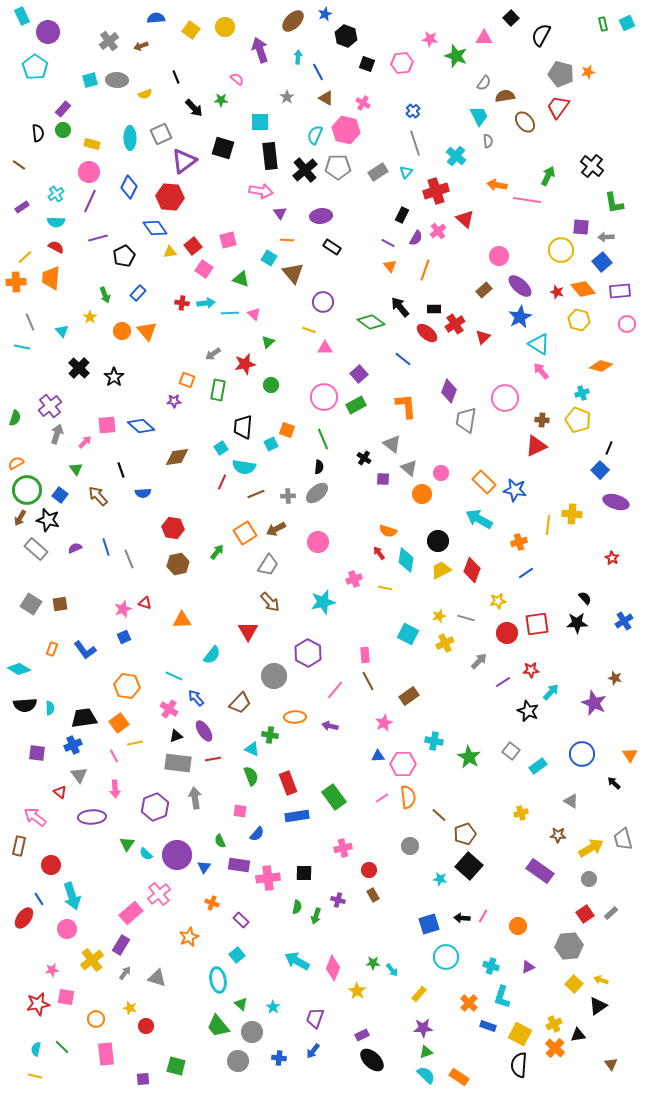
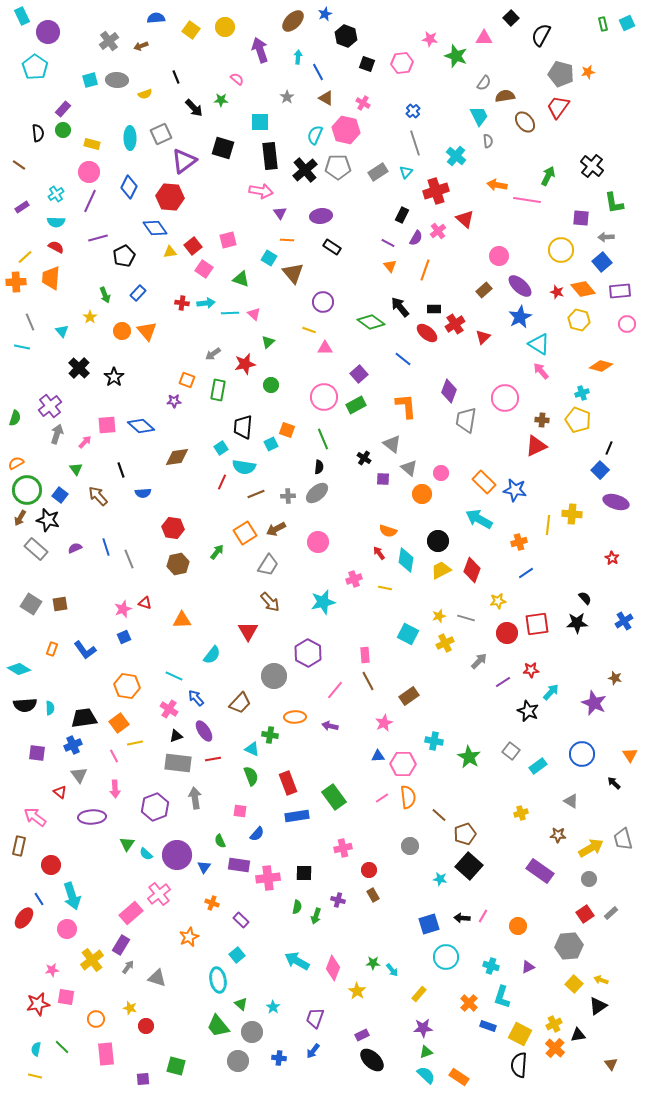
purple square at (581, 227): moved 9 px up
gray arrow at (125, 973): moved 3 px right, 6 px up
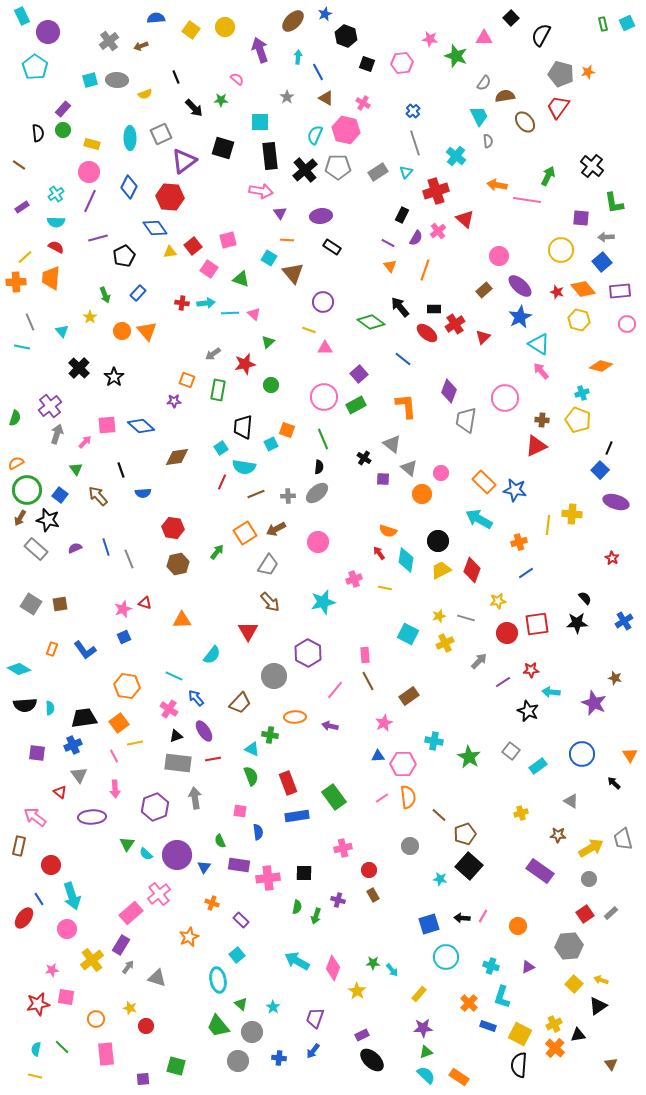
pink square at (204, 269): moved 5 px right
cyan arrow at (551, 692): rotated 126 degrees counterclockwise
blue semicircle at (257, 834): moved 1 px right, 2 px up; rotated 49 degrees counterclockwise
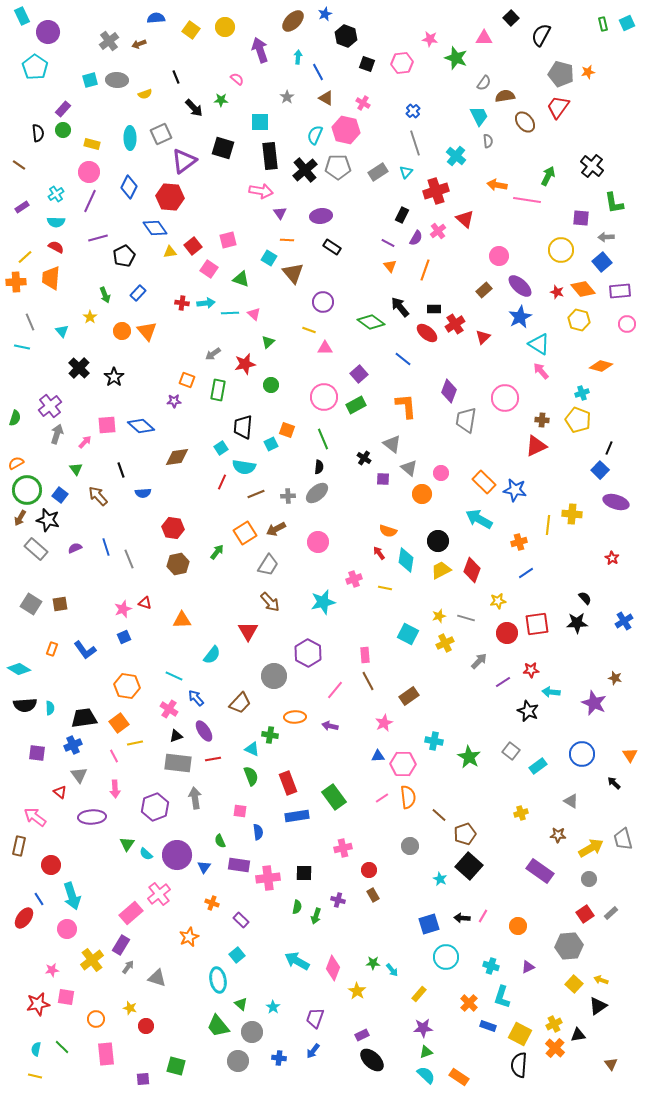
brown arrow at (141, 46): moved 2 px left, 2 px up
green star at (456, 56): moved 2 px down
cyan star at (440, 879): rotated 16 degrees clockwise
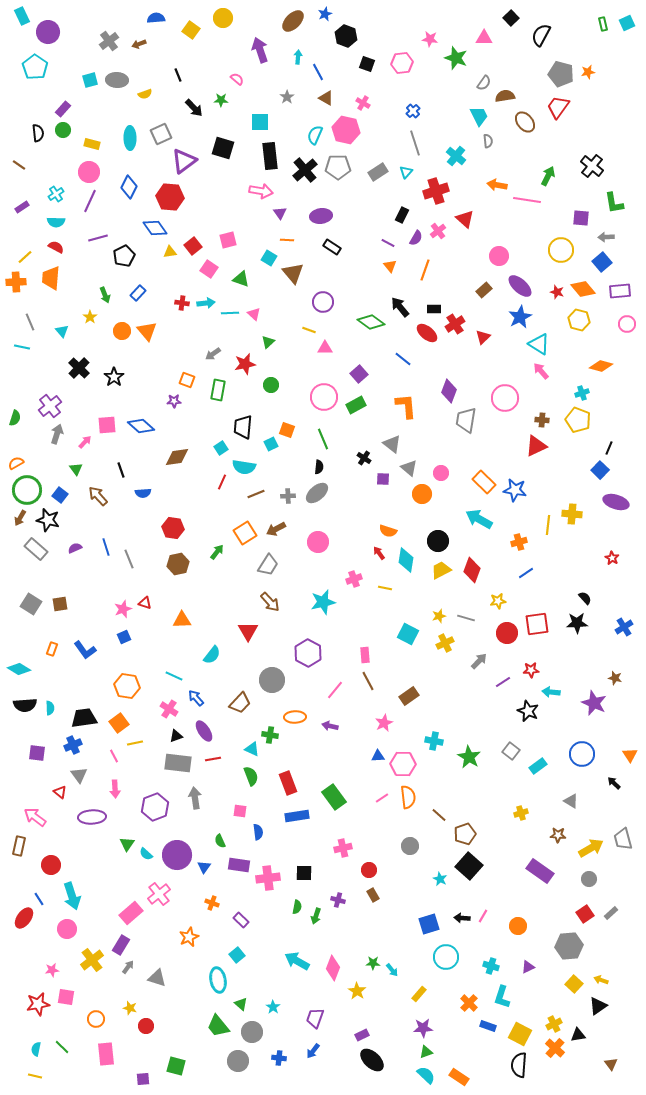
yellow circle at (225, 27): moved 2 px left, 9 px up
black line at (176, 77): moved 2 px right, 2 px up
blue cross at (624, 621): moved 6 px down
gray circle at (274, 676): moved 2 px left, 4 px down
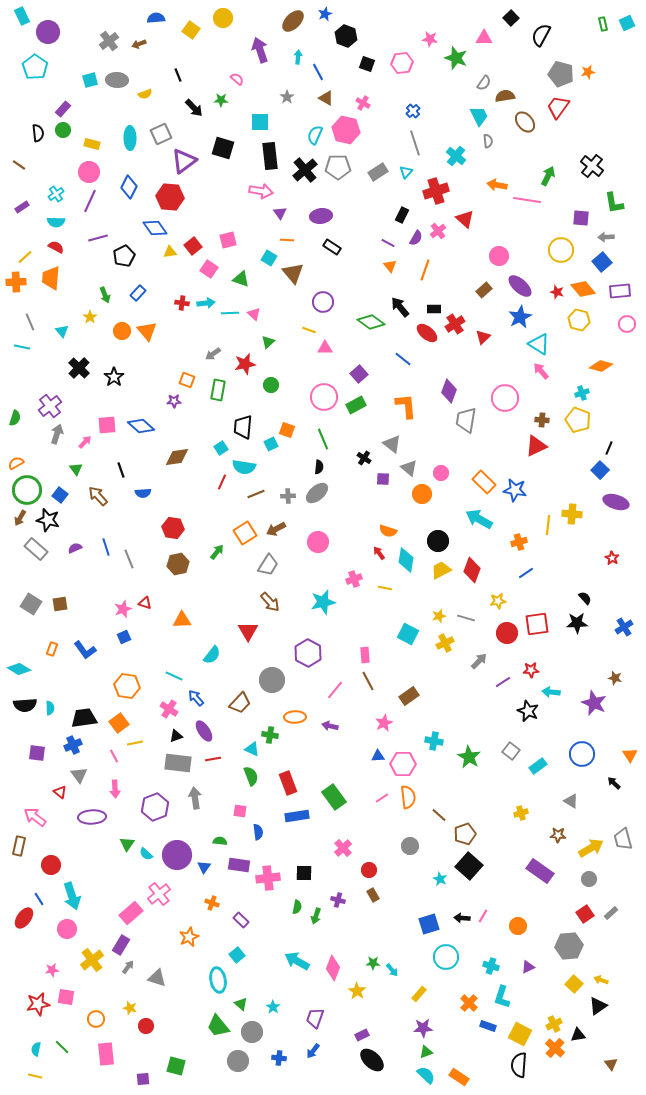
green semicircle at (220, 841): rotated 120 degrees clockwise
pink cross at (343, 848): rotated 30 degrees counterclockwise
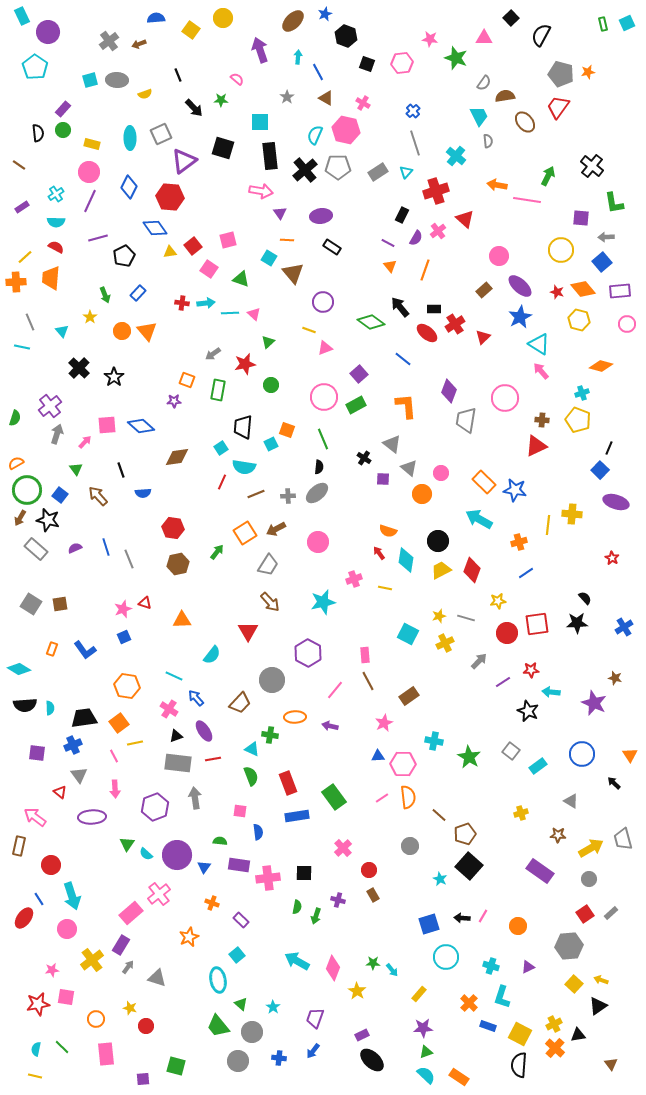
pink triangle at (325, 348): rotated 21 degrees counterclockwise
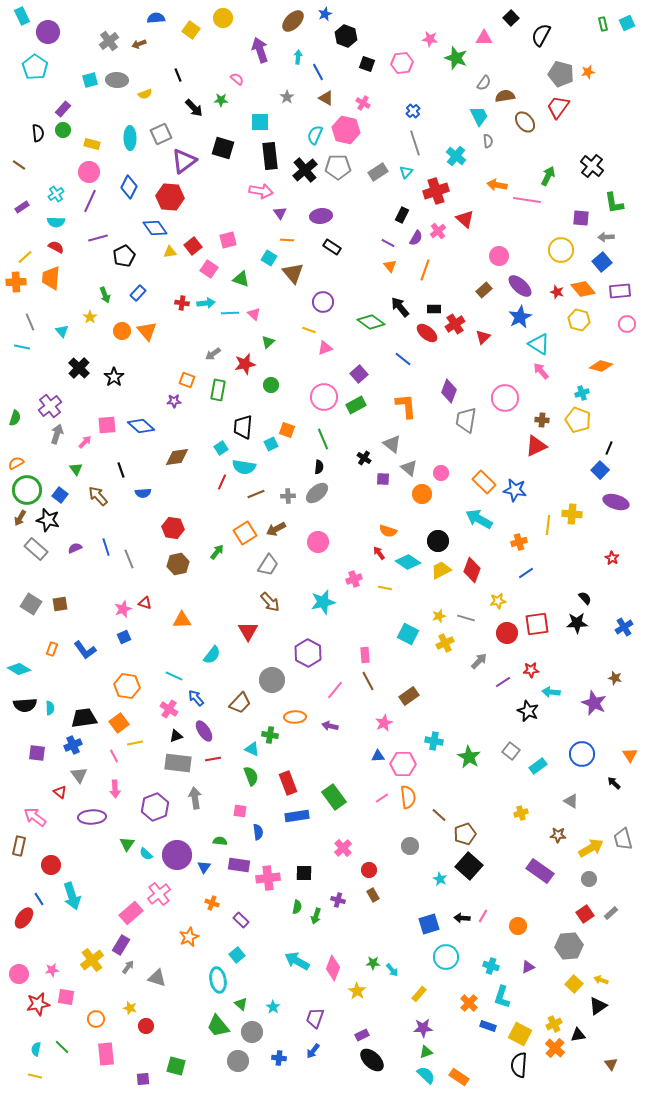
cyan diamond at (406, 560): moved 2 px right, 2 px down; rotated 65 degrees counterclockwise
pink circle at (67, 929): moved 48 px left, 45 px down
